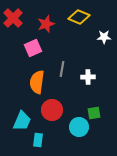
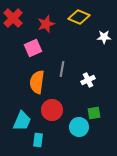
white cross: moved 3 px down; rotated 24 degrees counterclockwise
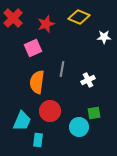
red circle: moved 2 px left, 1 px down
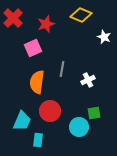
yellow diamond: moved 2 px right, 2 px up
white star: rotated 24 degrees clockwise
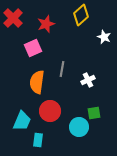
yellow diamond: rotated 65 degrees counterclockwise
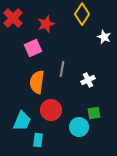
yellow diamond: moved 1 px right, 1 px up; rotated 15 degrees counterclockwise
red circle: moved 1 px right, 1 px up
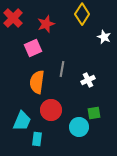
cyan rectangle: moved 1 px left, 1 px up
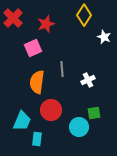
yellow diamond: moved 2 px right, 1 px down
gray line: rotated 14 degrees counterclockwise
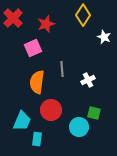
yellow diamond: moved 1 px left
green square: rotated 24 degrees clockwise
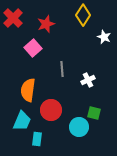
pink square: rotated 18 degrees counterclockwise
orange semicircle: moved 9 px left, 8 px down
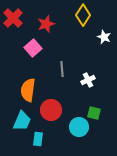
cyan rectangle: moved 1 px right
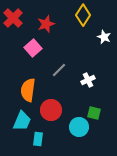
gray line: moved 3 px left, 1 px down; rotated 49 degrees clockwise
